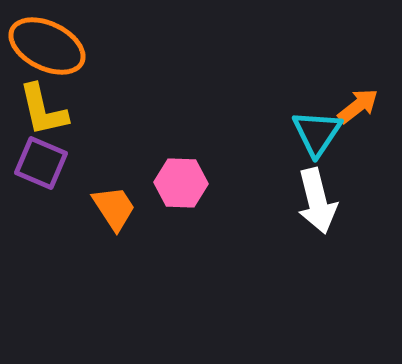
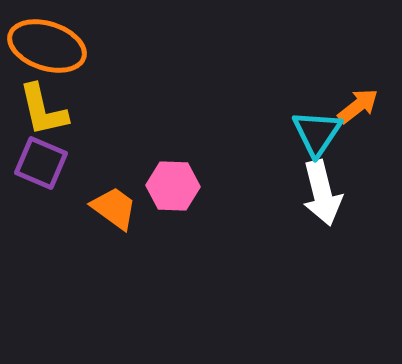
orange ellipse: rotated 8 degrees counterclockwise
pink hexagon: moved 8 px left, 3 px down
white arrow: moved 5 px right, 8 px up
orange trapezoid: rotated 21 degrees counterclockwise
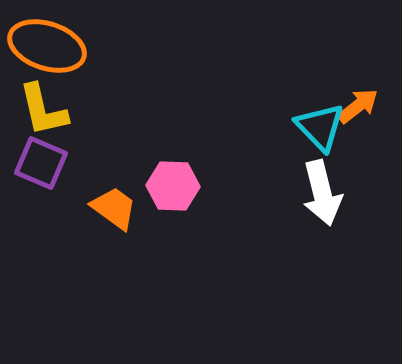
cyan triangle: moved 3 px right, 6 px up; rotated 18 degrees counterclockwise
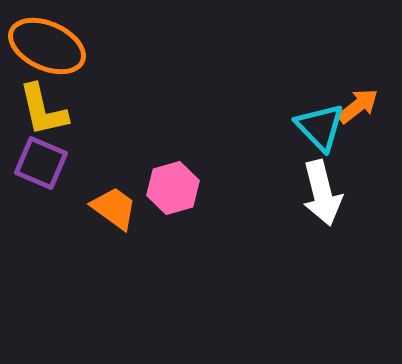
orange ellipse: rotated 6 degrees clockwise
pink hexagon: moved 2 px down; rotated 18 degrees counterclockwise
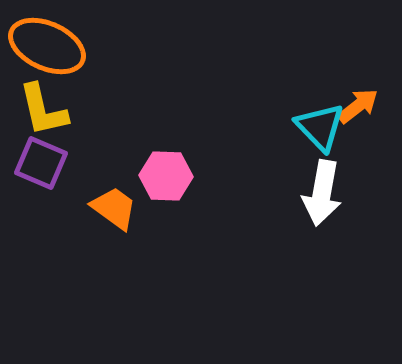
pink hexagon: moved 7 px left, 12 px up; rotated 18 degrees clockwise
white arrow: rotated 24 degrees clockwise
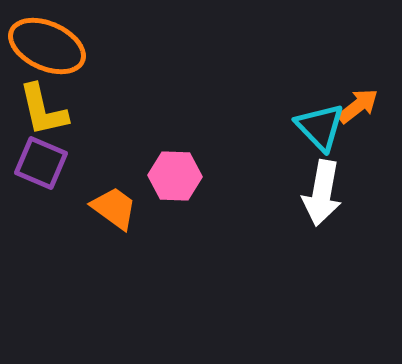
pink hexagon: moved 9 px right
